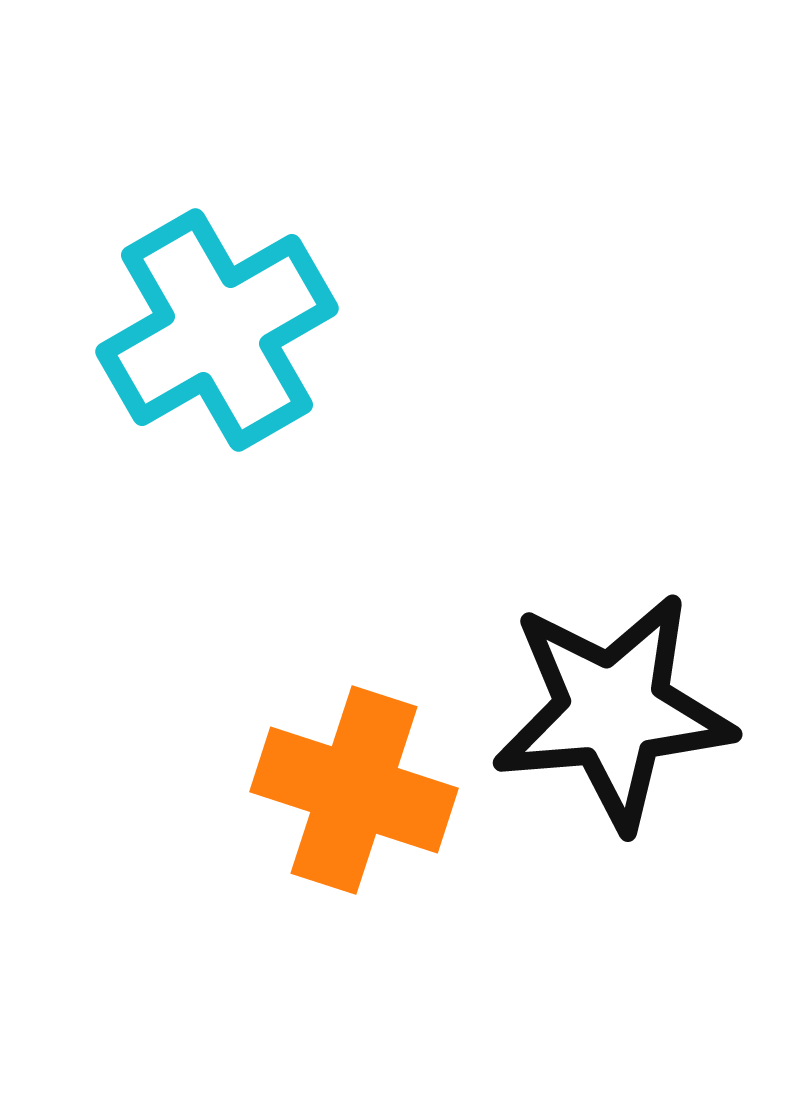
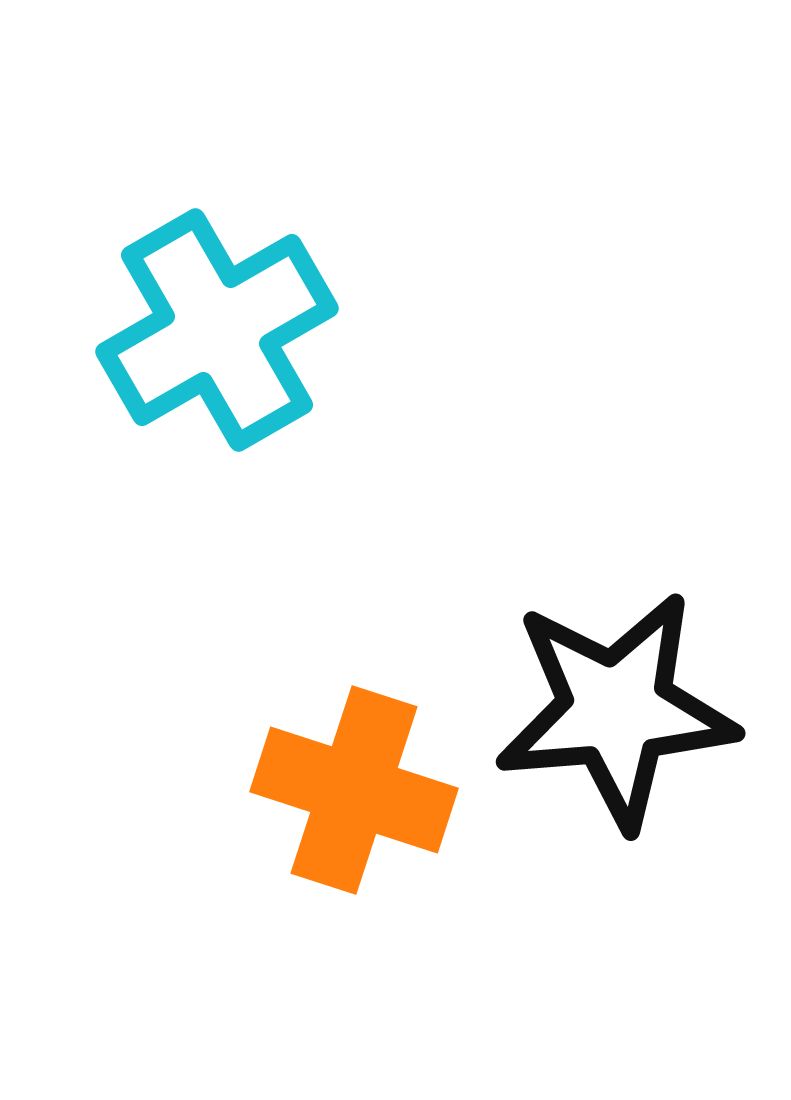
black star: moved 3 px right, 1 px up
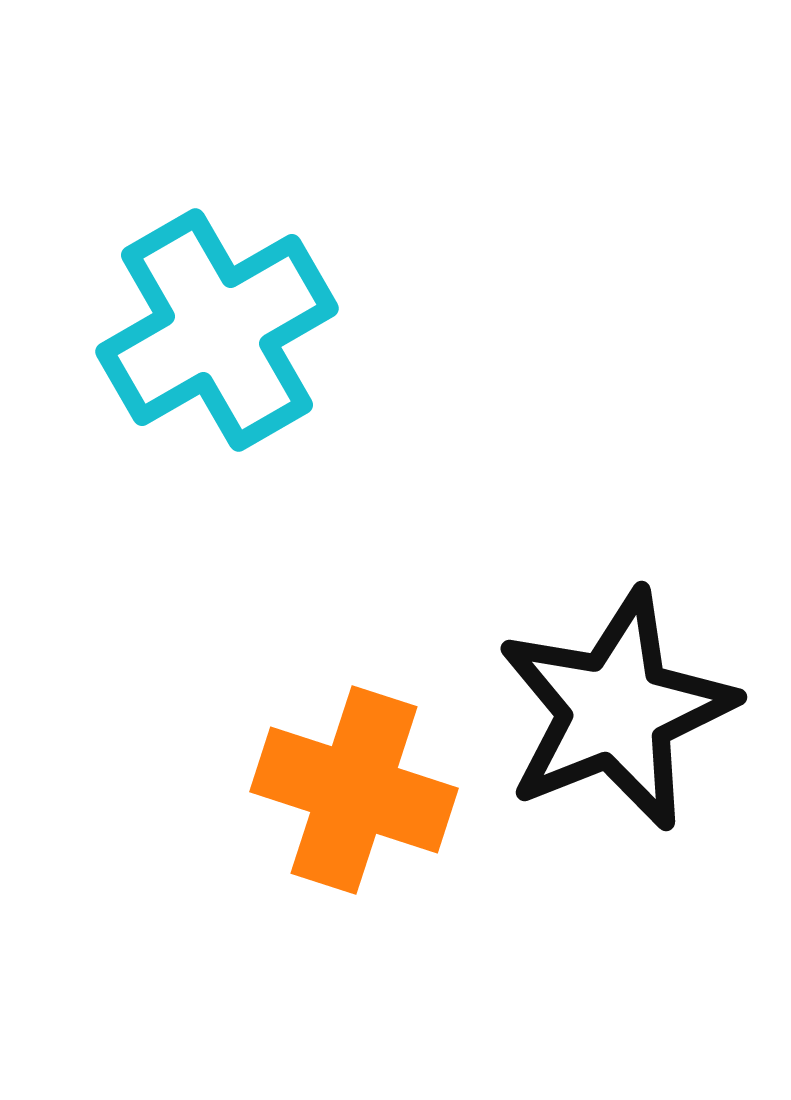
black star: rotated 17 degrees counterclockwise
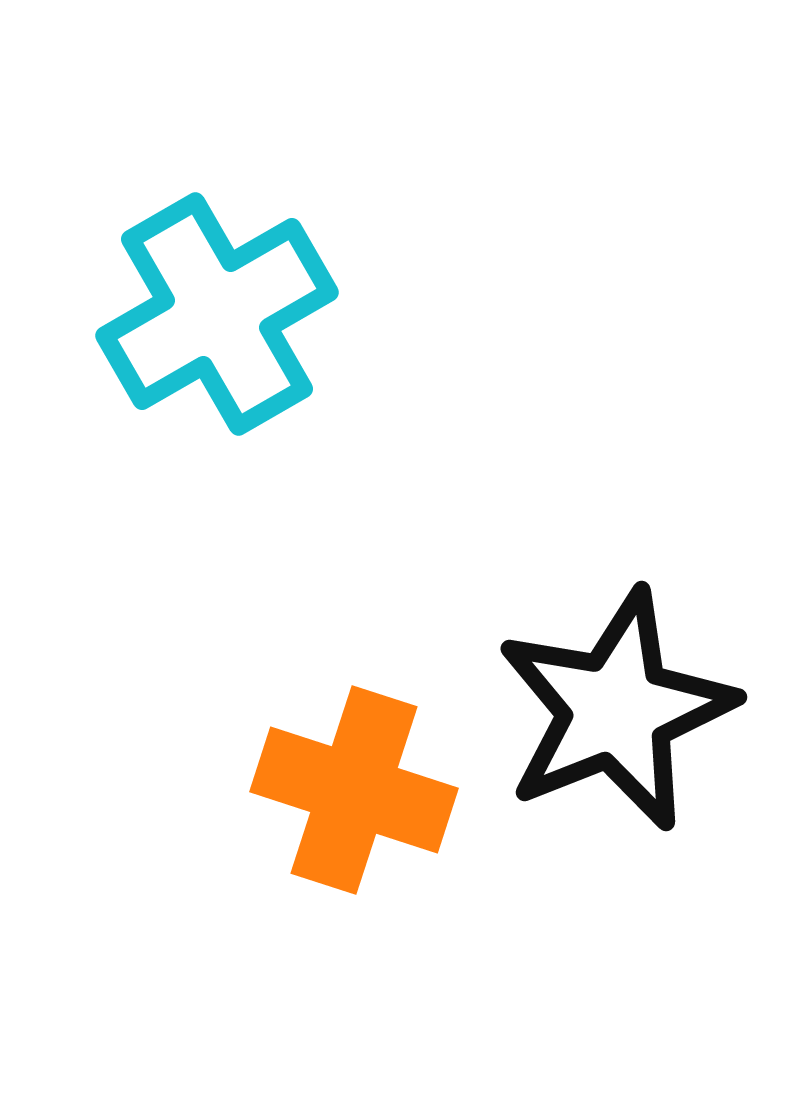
cyan cross: moved 16 px up
